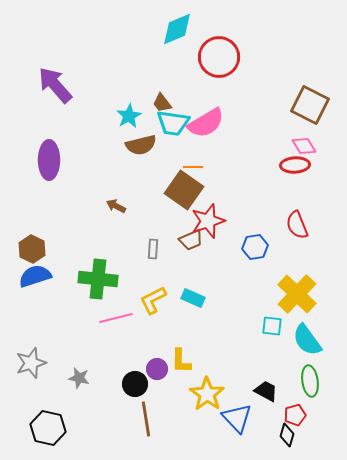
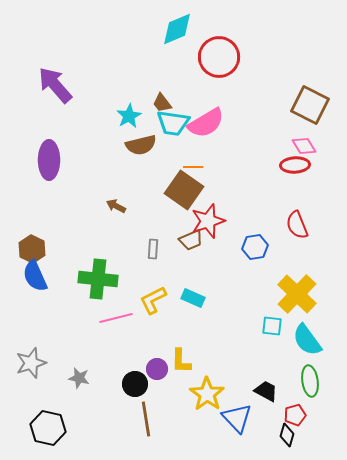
blue semicircle at (35, 276): rotated 96 degrees counterclockwise
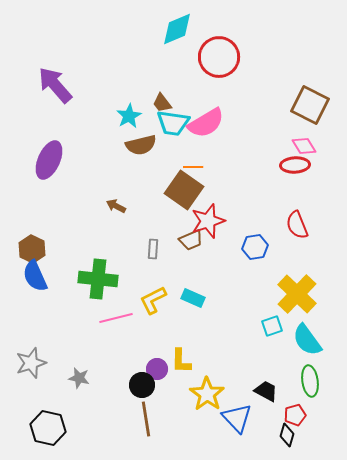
purple ellipse at (49, 160): rotated 24 degrees clockwise
cyan square at (272, 326): rotated 25 degrees counterclockwise
black circle at (135, 384): moved 7 px right, 1 px down
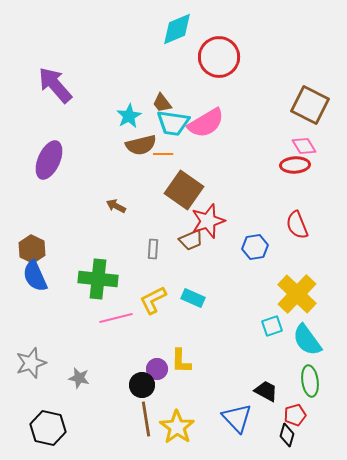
orange line at (193, 167): moved 30 px left, 13 px up
yellow star at (207, 394): moved 30 px left, 33 px down
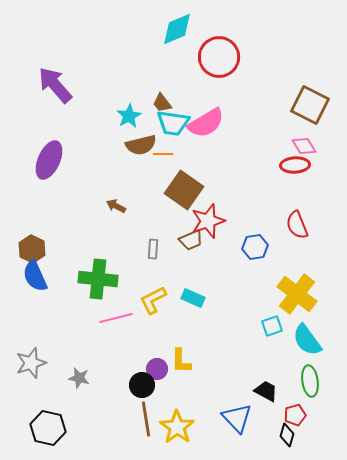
yellow cross at (297, 294): rotated 6 degrees counterclockwise
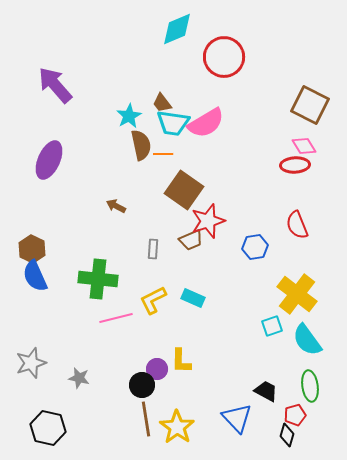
red circle at (219, 57): moved 5 px right
brown semicircle at (141, 145): rotated 88 degrees counterclockwise
green ellipse at (310, 381): moved 5 px down
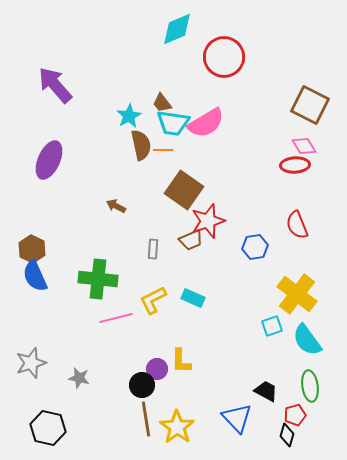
orange line at (163, 154): moved 4 px up
